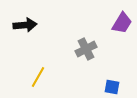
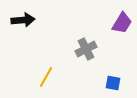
black arrow: moved 2 px left, 5 px up
yellow line: moved 8 px right
blue square: moved 1 px right, 4 px up
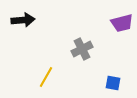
purple trapezoid: rotated 45 degrees clockwise
gray cross: moved 4 px left
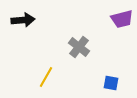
purple trapezoid: moved 4 px up
gray cross: moved 3 px left, 2 px up; rotated 25 degrees counterclockwise
blue square: moved 2 px left
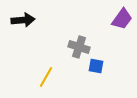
purple trapezoid: rotated 40 degrees counterclockwise
gray cross: rotated 20 degrees counterclockwise
blue square: moved 15 px left, 17 px up
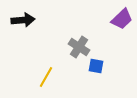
purple trapezoid: rotated 10 degrees clockwise
gray cross: rotated 15 degrees clockwise
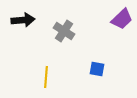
gray cross: moved 15 px left, 16 px up
blue square: moved 1 px right, 3 px down
yellow line: rotated 25 degrees counterclockwise
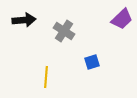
black arrow: moved 1 px right
blue square: moved 5 px left, 7 px up; rotated 28 degrees counterclockwise
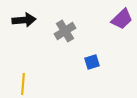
gray cross: moved 1 px right; rotated 25 degrees clockwise
yellow line: moved 23 px left, 7 px down
